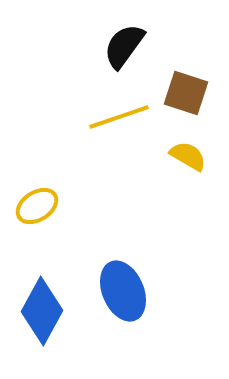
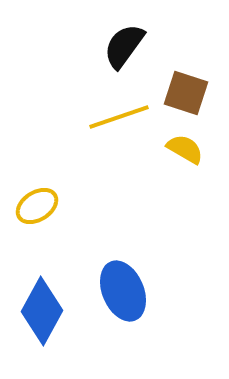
yellow semicircle: moved 3 px left, 7 px up
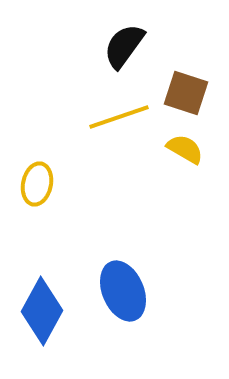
yellow ellipse: moved 22 px up; rotated 45 degrees counterclockwise
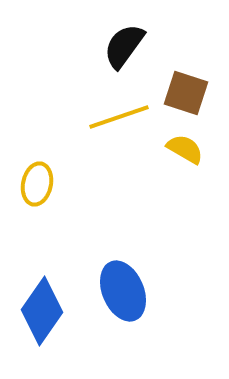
blue diamond: rotated 6 degrees clockwise
